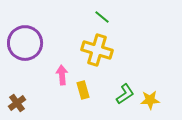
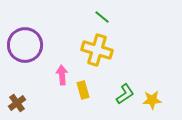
purple circle: moved 2 px down
yellow star: moved 2 px right
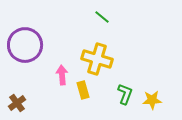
yellow cross: moved 9 px down
green L-shape: rotated 35 degrees counterclockwise
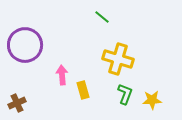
yellow cross: moved 21 px right
brown cross: rotated 12 degrees clockwise
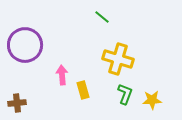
brown cross: rotated 18 degrees clockwise
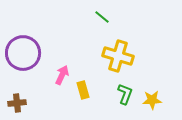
purple circle: moved 2 px left, 8 px down
yellow cross: moved 3 px up
pink arrow: rotated 30 degrees clockwise
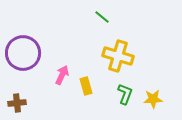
yellow rectangle: moved 3 px right, 4 px up
yellow star: moved 1 px right, 1 px up
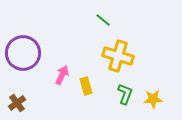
green line: moved 1 px right, 3 px down
brown cross: rotated 30 degrees counterclockwise
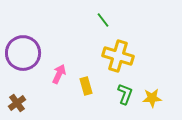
green line: rotated 14 degrees clockwise
pink arrow: moved 3 px left, 1 px up
yellow star: moved 1 px left, 1 px up
